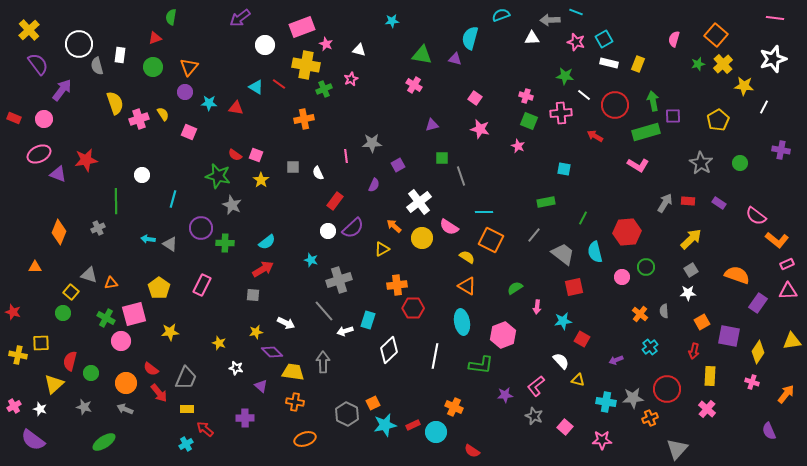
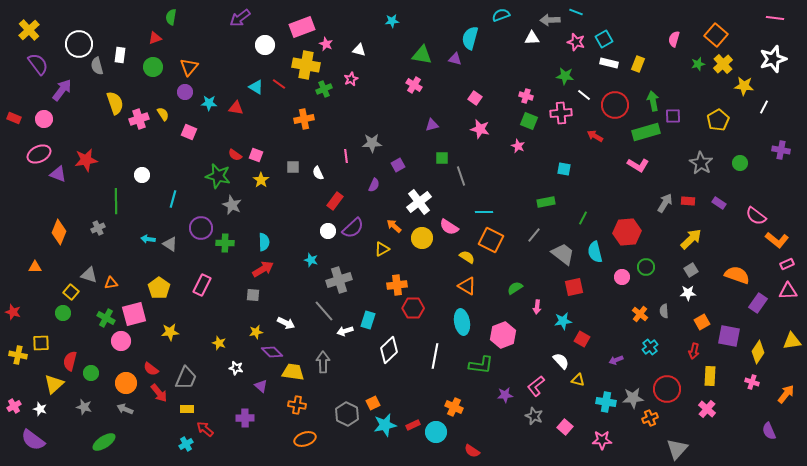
cyan semicircle at (267, 242): moved 3 px left; rotated 54 degrees counterclockwise
orange cross at (295, 402): moved 2 px right, 3 px down
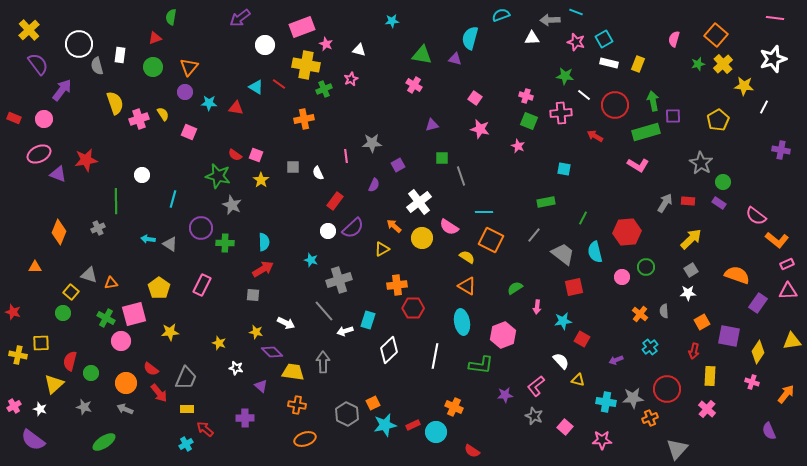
green circle at (740, 163): moved 17 px left, 19 px down
yellow star at (256, 332): rotated 24 degrees clockwise
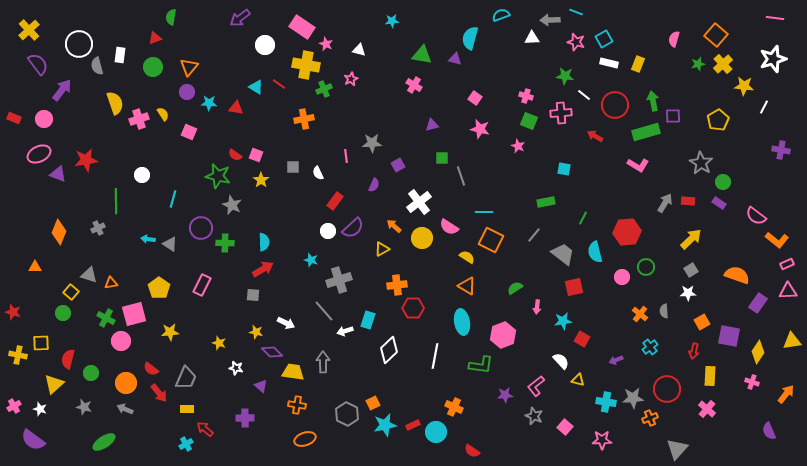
pink rectangle at (302, 27): rotated 55 degrees clockwise
purple circle at (185, 92): moved 2 px right
red semicircle at (70, 361): moved 2 px left, 2 px up
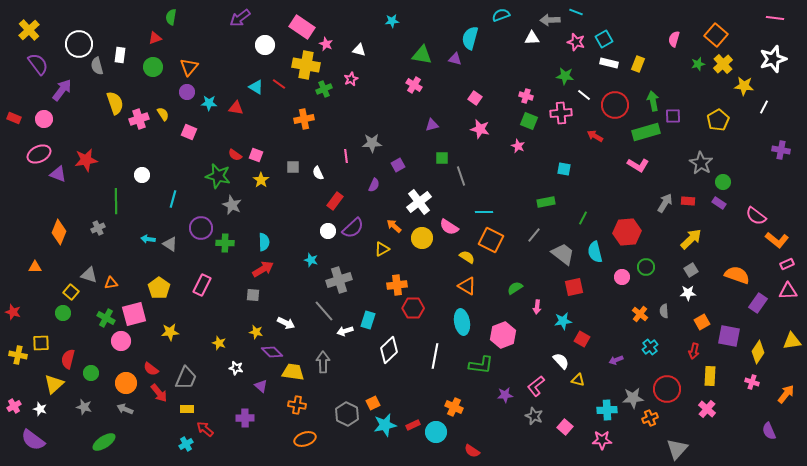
cyan cross at (606, 402): moved 1 px right, 8 px down; rotated 12 degrees counterclockwise
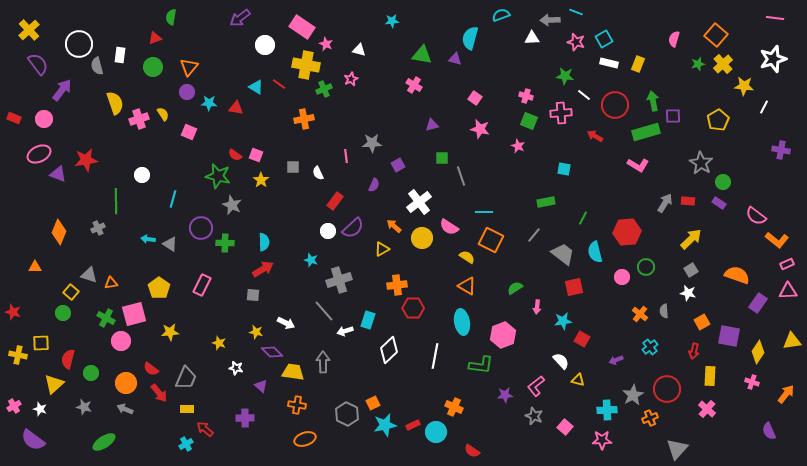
white star at (688, 293): rotated 14 degrees clockwise
gray star at (633, 398): moved 3 px up; rotated 25 degrees counterclockwise
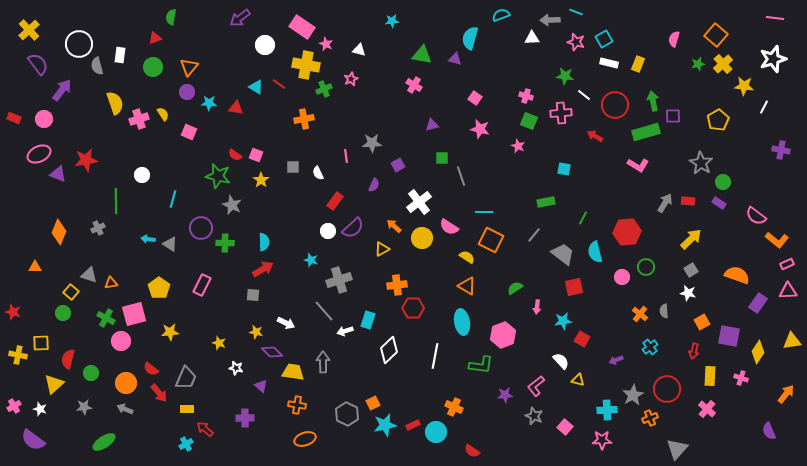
pink cross at (752, 382): moved 11 px left, 4 px up
gray star at (84, 407): rotated 21 degrees counterclockwise
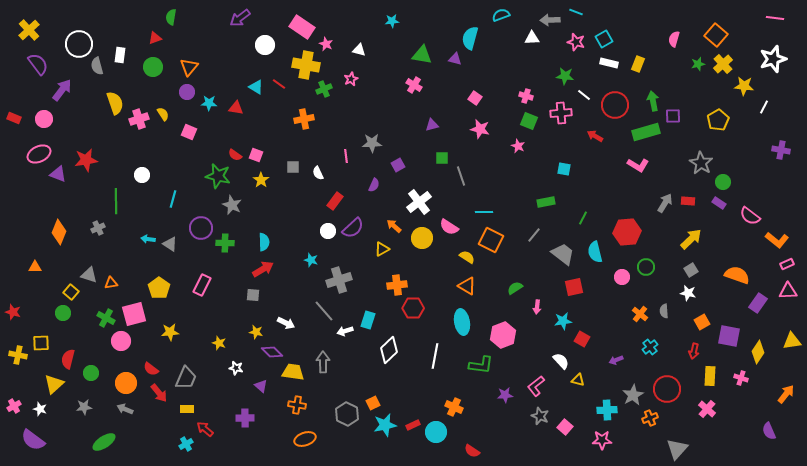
pink semicircle at (756, 216): moved 6 px left
gray star at (534, 416): moved 6 px right
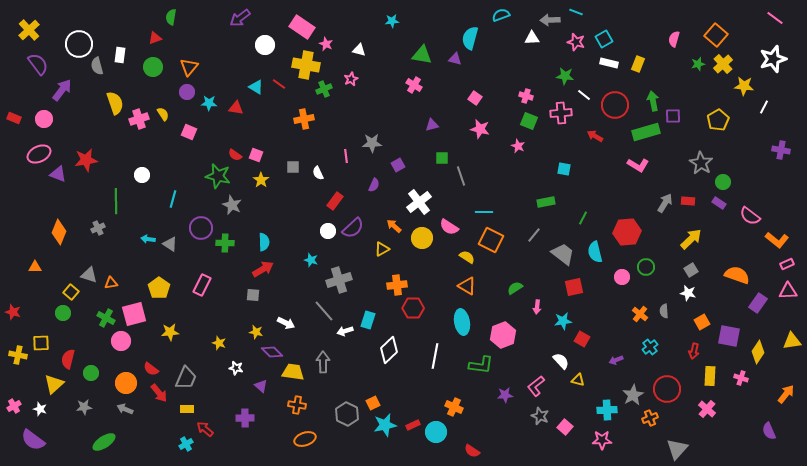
pink line at (775, 18): rotated 30 degrees clockwise
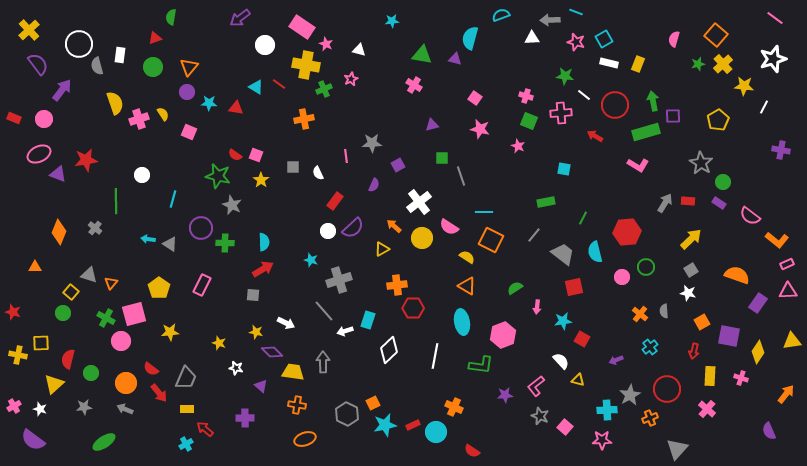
gray cross at (98, 228): moved 3 px left; rotated 24 degrees counterclockwise
orange triangle at (111, 283): rotated 40 degrees counterclockwise
gray star at (633, 395): moved 3 px left
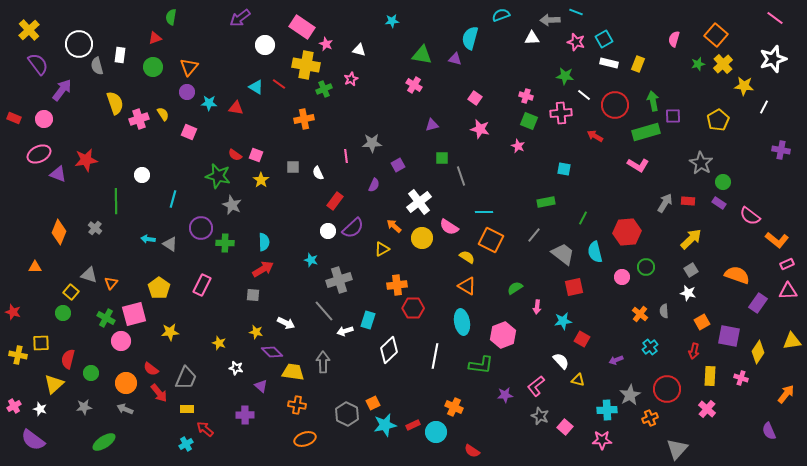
purple cross at (245, 418): moved 3 px up
